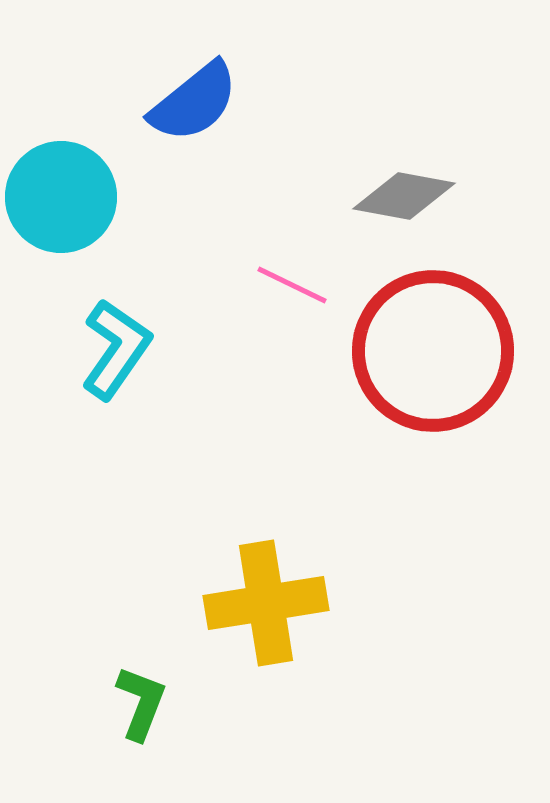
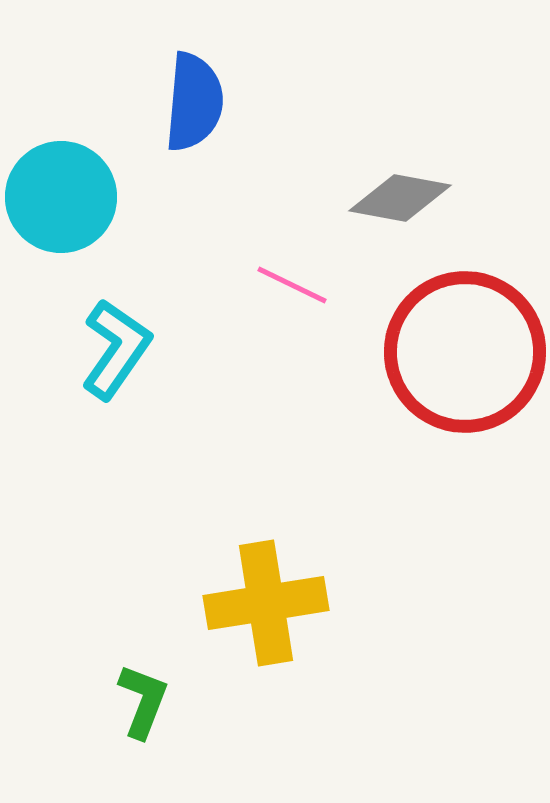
blue semicircle: rotated 46 degrees counterclockwise
gray diamond: moved 4 px left, 2 px down
red circle: moved 32 px right, 1 px down
green L-shape: moved 2 px right, 2 px up
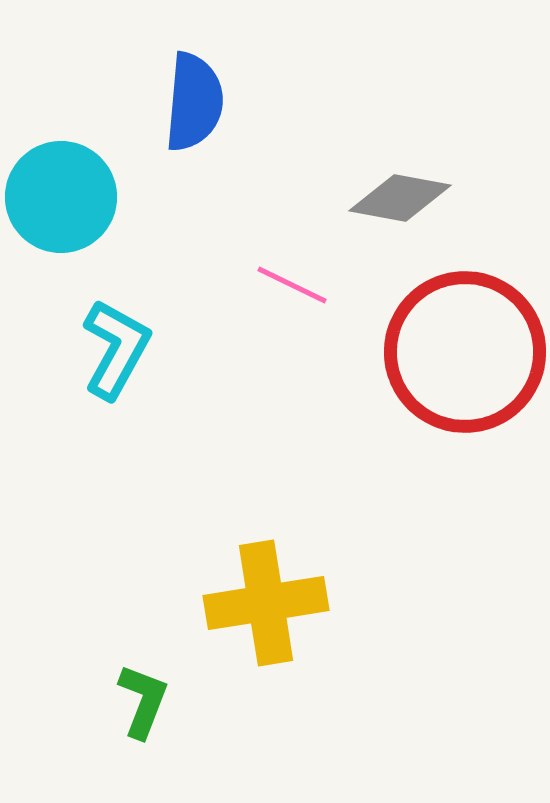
cyan L-shape: rotated 6 degrees counterclockwise
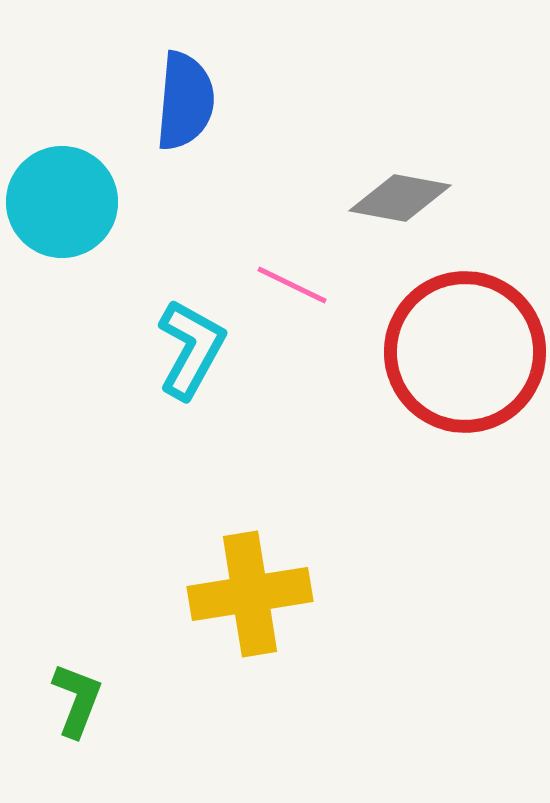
blue semicircle: moved 9 px left, 1 px up
cyan circle: moved 1 px right, 5 px down
cyan L-shape: moved 75 px right
yellow cross: moved 16 px left, 9 px up
green L-shape: moved 66 px left, 1 px up
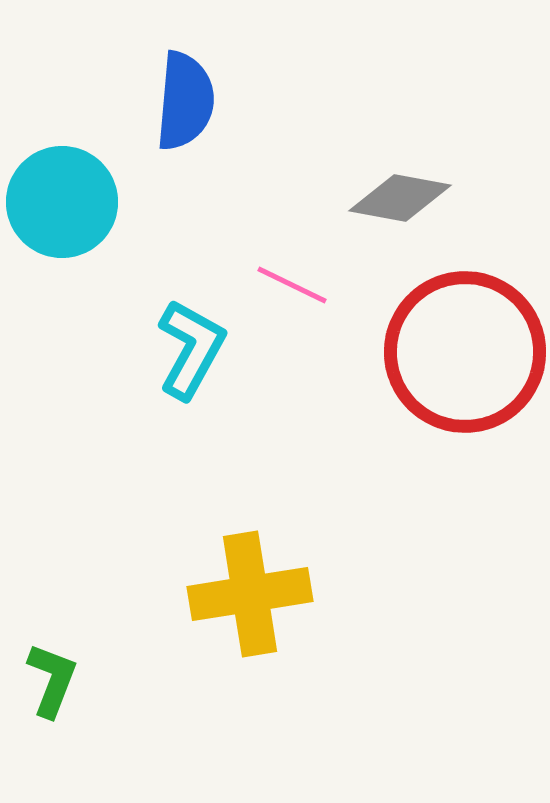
green L-shape: moved 25 px left, 20 px up
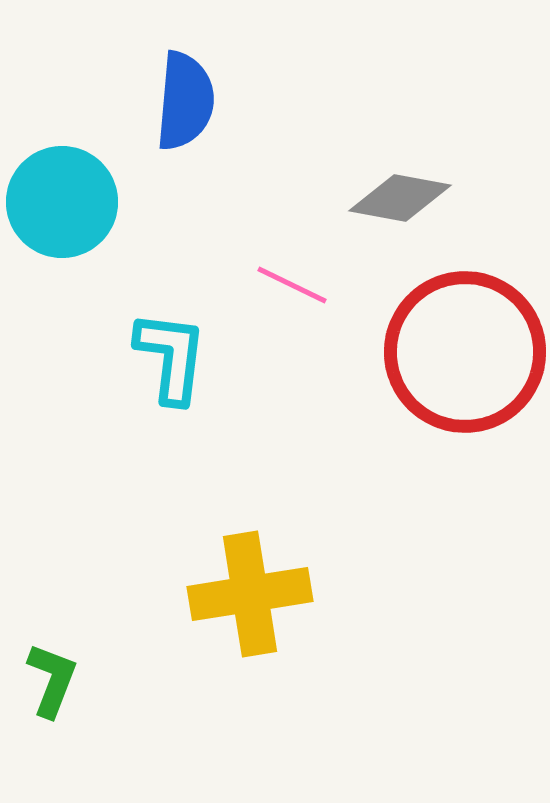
cyan L-shape: moved 20 px left, 8 px down; rotated 22 degrees counterclockwise
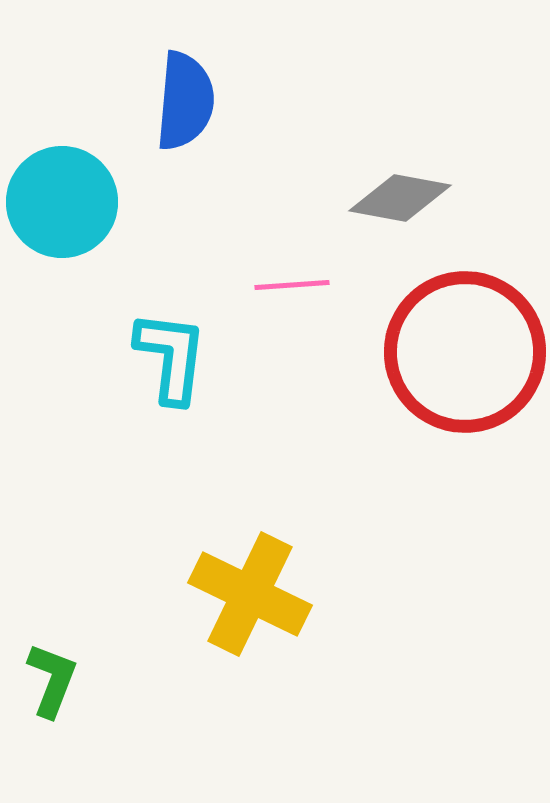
pink line: rotated 30 degrees counterclockwise
yellow cross: rotated 35 degrees clockwise
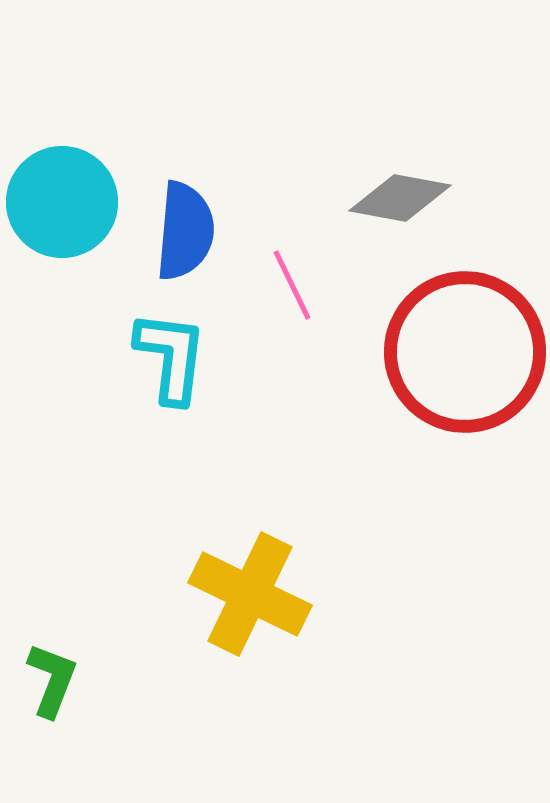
blue semicircle: moved 130 px down
pink line: rotated 68 degrees clockwise
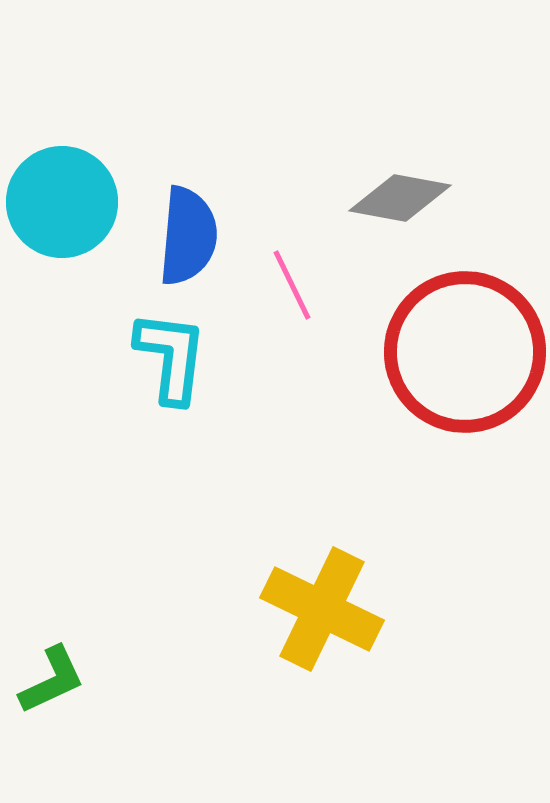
blue semicircle: moved 3 px right, 5 px down
yellow cross: moved 72 px right, 15 px down
green L-shape: rotated 44 degrees clockwise
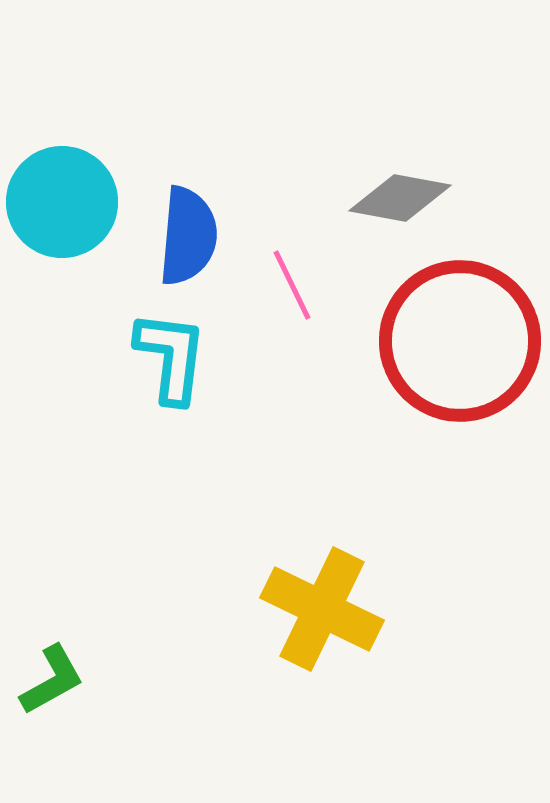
red circle: moved 5 px left, 11 px up
green L-shape: rotated 4 degrees counterclockwise
